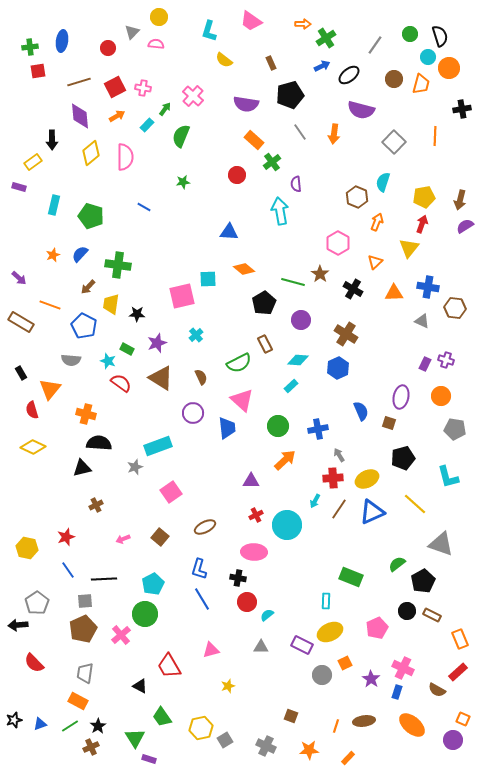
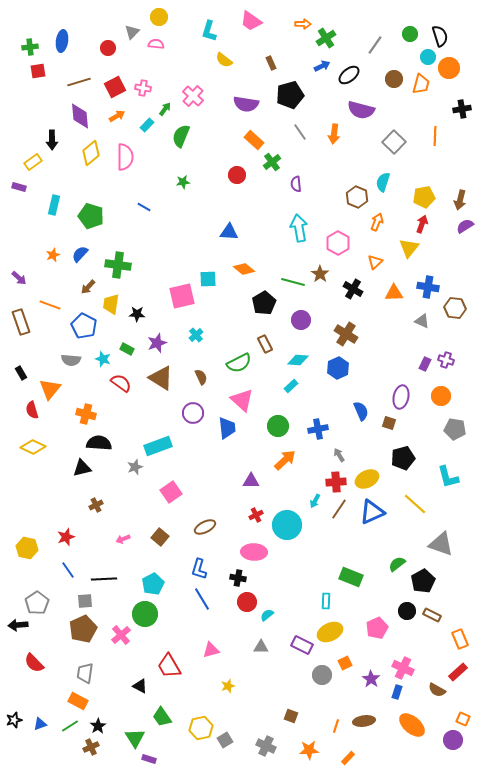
cyan arrow at (280, 211): moved 19 px right, 17 px down
brown rectangle at (21, 322): rotated 40 degrees clockwise
cyan star at (108, 361): moved 5 px left, 2 px up
red cross at (333, 478): moved 3 px right, 4 px down
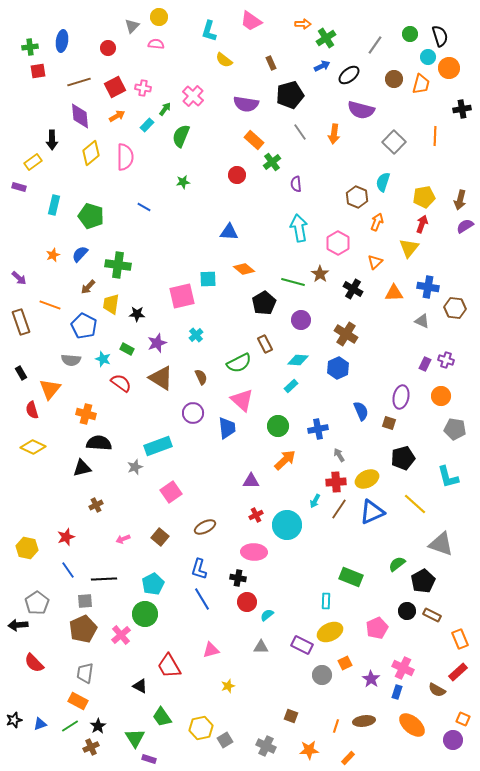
gray triangle at (132, 32): moved 6 px up
